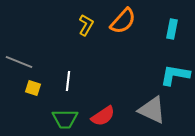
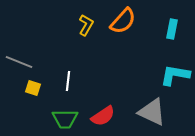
gray triangle: moved 2 px down
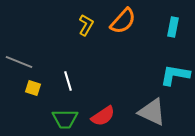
cyan rectangle: moved 1 px right, 2 px up
white line: rotated 24 degrees counterclockwise
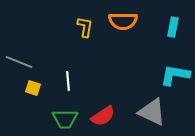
orange semicircle: rotated 48 degrees clockwise
yellow L-shape: moved 1 px left, 2 px down; rotated 20 degrees counterclockwise
white line: rotated 12 degrees clockwise
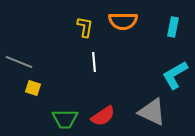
cyan L-shape: rotated 40 degrees counterclockwise
white line: moved 26 px right, 19 px up
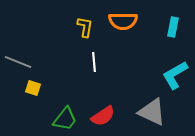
gray line: moved 1 px left
green trapezoid: rotated 52 degrees counterclockwise
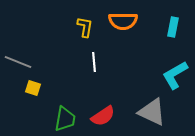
green trapezoid: rotated 28 degrees counterclockwise
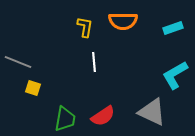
cyan rectangle: moved 1 px down; rotated 60 degrees clockwise
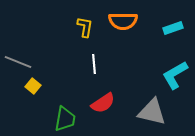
white line: moved 2 px down
yellow square: moved 2 px up; rotated 21 degrees clockwise
gray triangle: rotated 12 degrees counterclockwise
red semicircle: moved 13 px up
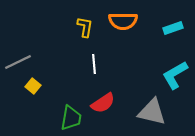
gray line: rotated 48 degrees counterclockwise
green trapezoid: moved 6 px right, 1 px up
